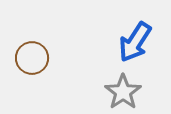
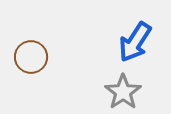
brown circle: moved 1 px left, 1 px up
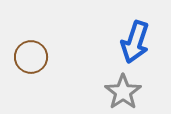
blue arrow: rotated 15 degrees counterclockwise
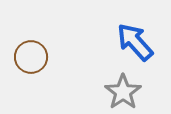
blue arrow: rotated 120 degrees clockwise
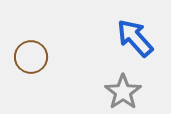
blue arrow: moved 4 px up
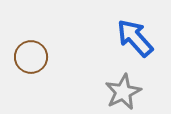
gray star: rotated 9 degrees clockwise
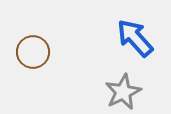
brown circle: moved 2 px right, 5 px up
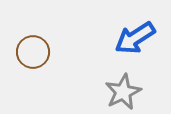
blue arrow: rotated 81 degrees counterclockwise
